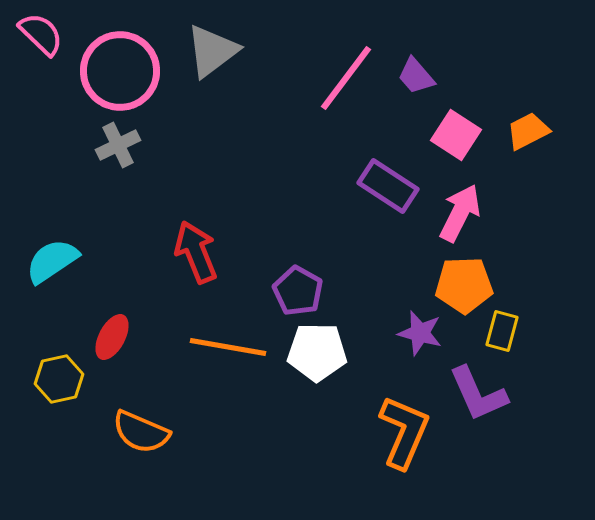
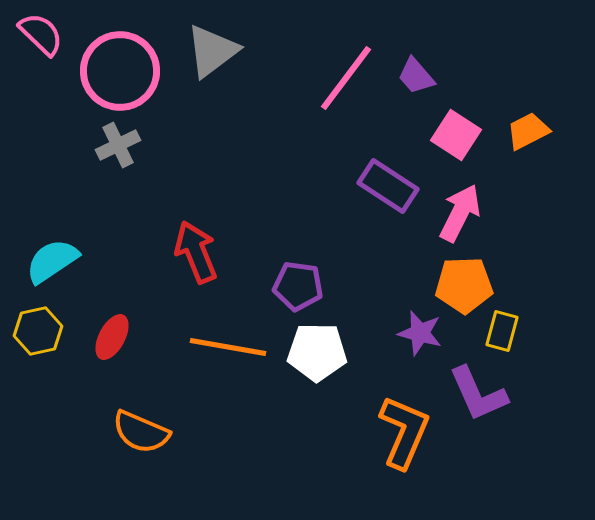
purple pentagon: moved 5 px up; rotated 21 degrees counterclockwise
yellow hexagon: moved 21 px left, 48 px up
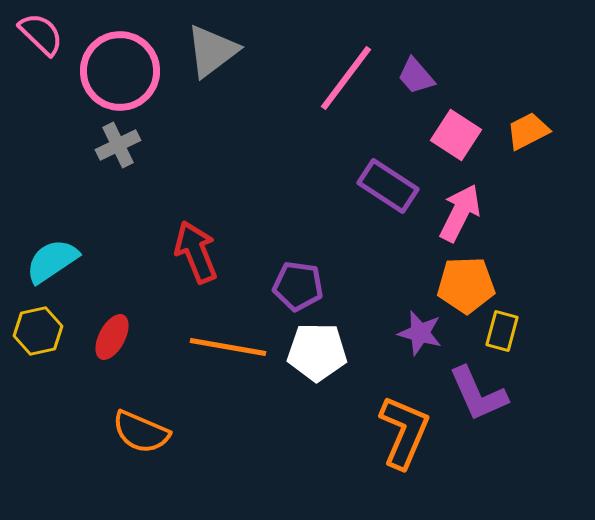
orange pentagon: moved 2 px right
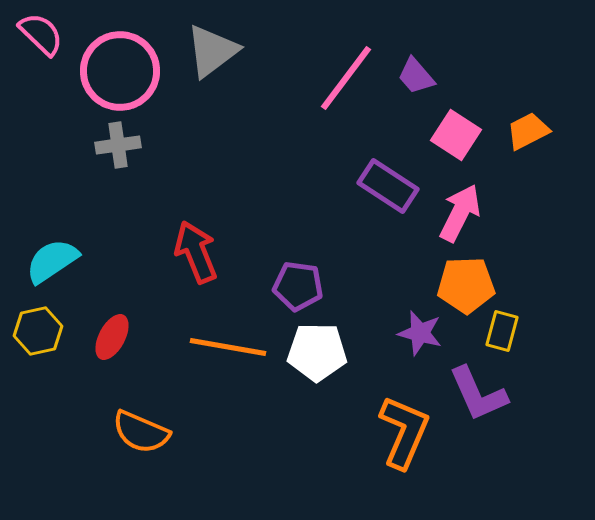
gray cross: rotated 18 degrees clockwise
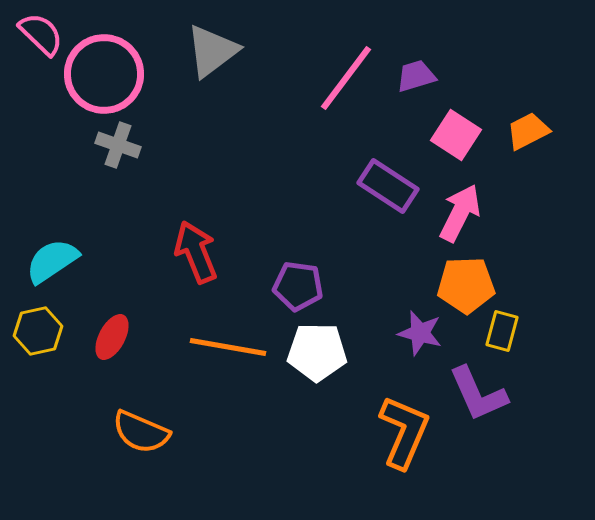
pink circle: moved 16 px left, 3 px down
purple trapezoid: rotated 114 degrees clockwise
gray cross: rotated 27 degrees clockwise
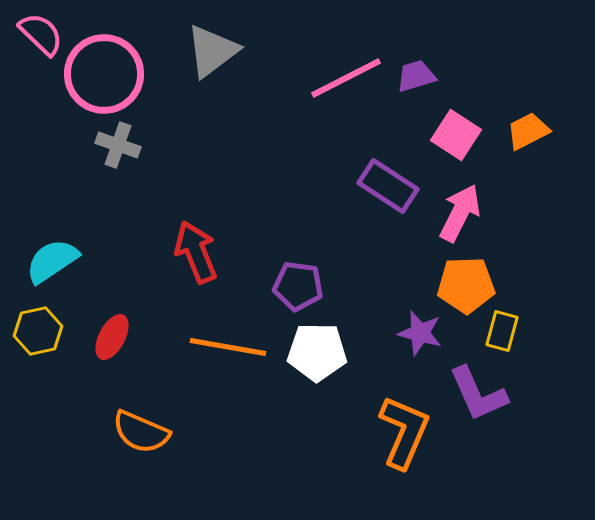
pink line: rotated 26 degrees clockwise
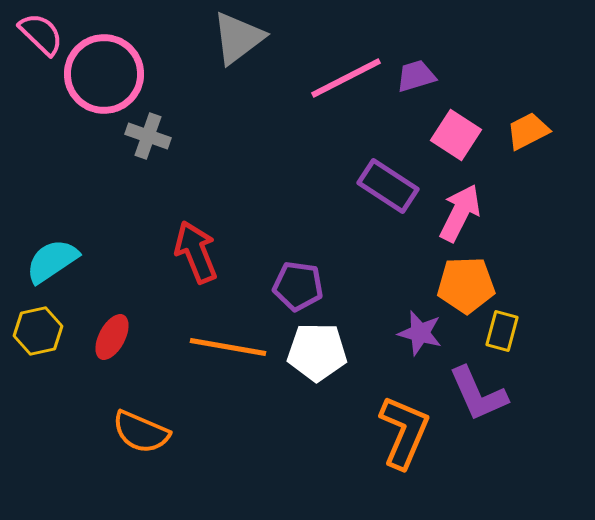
gray triangle: moved 26 px right, 13 px up
gray cross: moved 30 px right, 9 px up
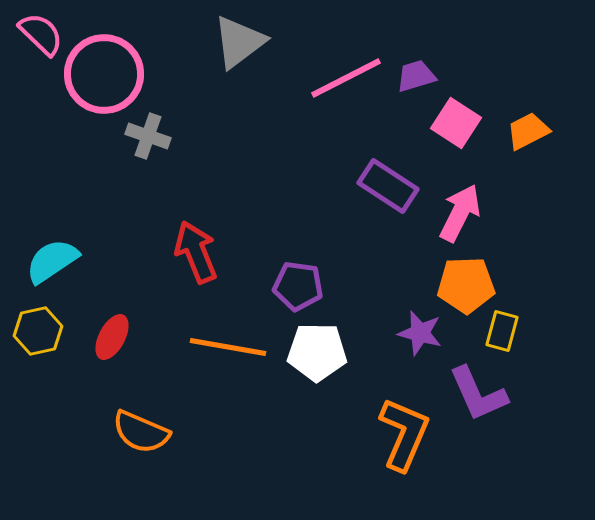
gray triangle: moved 1 px right, 4 px down
pink square: moved 12 px up
orange L-shape: moved 2 px down
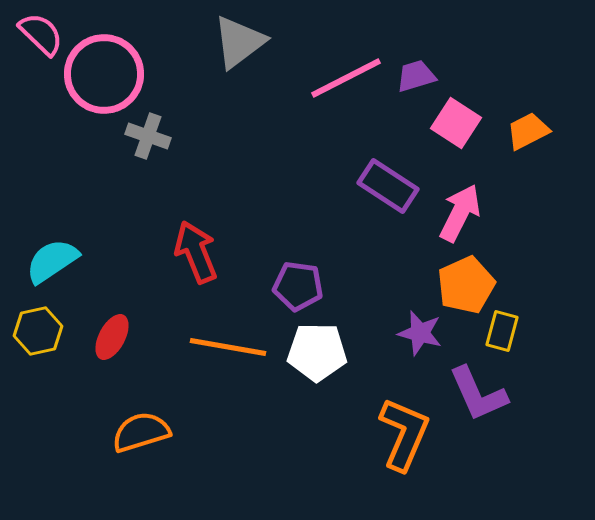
orange pentagon: rotated 22 degrees counterclockwise
orange semicircle: rotated 140 degrees clockwise
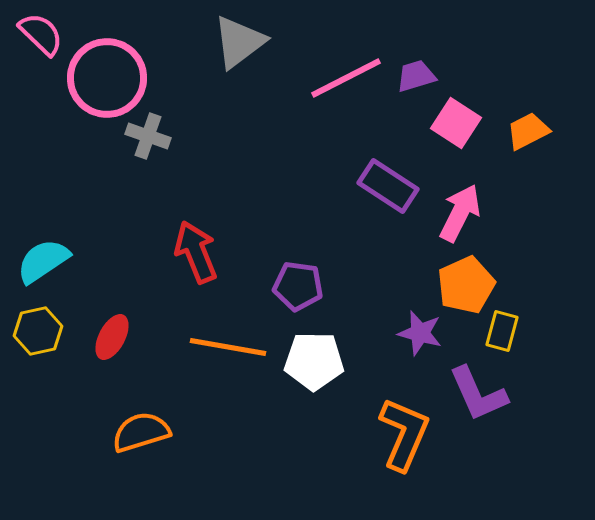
pink circle: moved 3 px right, 4 px down
cyan semicircle: moved 9 px left
white pentagon: moved 3 px left, 9 px down
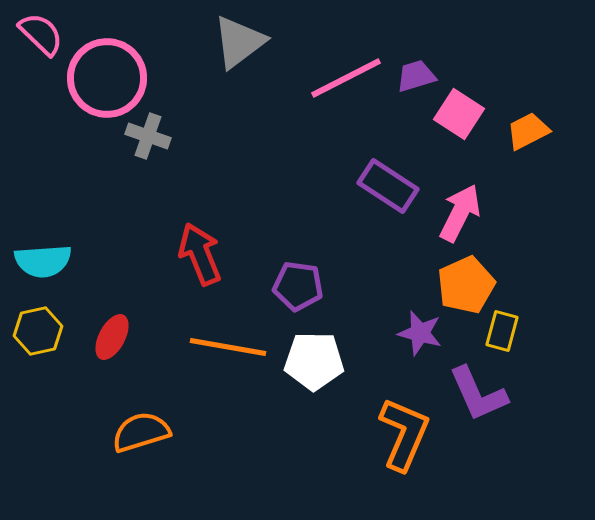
pink square: moved 3 px right, 9 px up
red arrow: moved 4 px right, 2 px down
cyan semicircle: rotated 150 degrees counterclockwise
